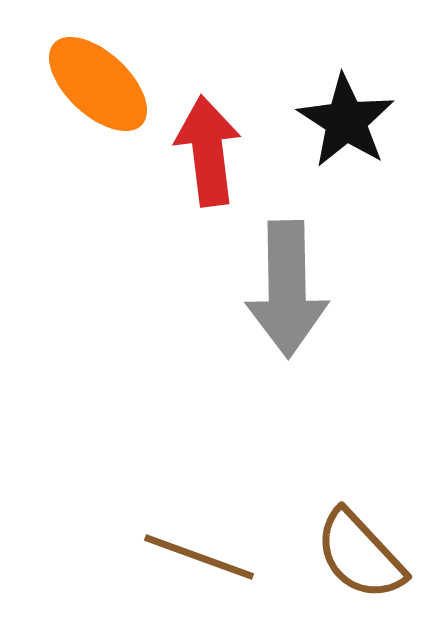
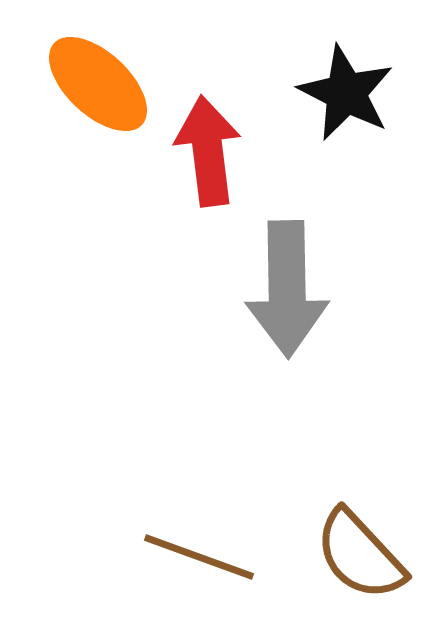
black star: moved 28 px up; rotated 6 degrees counterclockwise
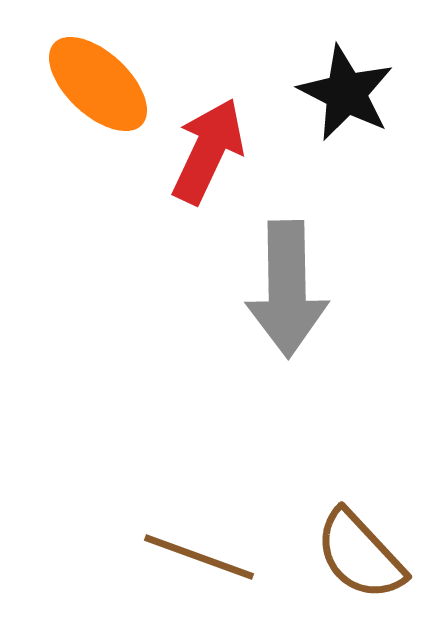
red arrow: rotated 32 degrees clockwise
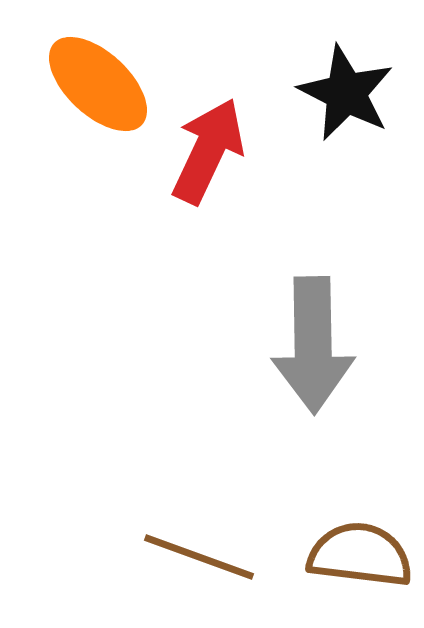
gray arrow: moved 26 px right, 56 px down
brown semicircle: rotated 140 degrees clockwise
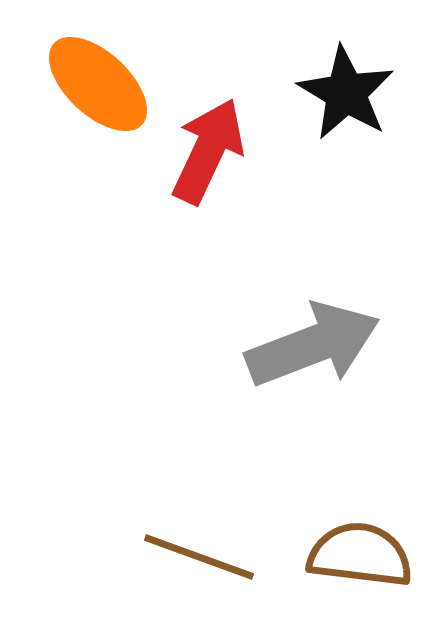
black star: rotated 4 degrees clockwise
gray arrow: rotated 110 degrees counterclockwise
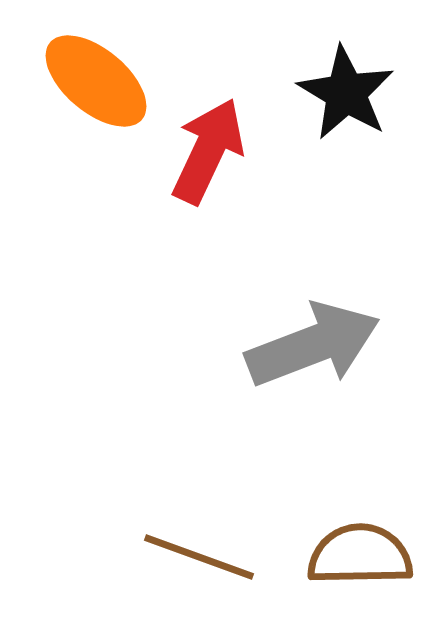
orange ellipse: moved 2 px left, 3 px up; rotated 3 degrees counterclockwise
brown semicircle: rotated 8 degrees counterclockwise
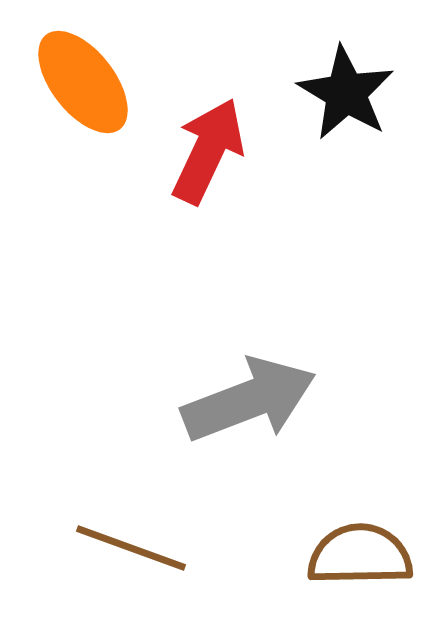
orange ellipse: moved 13 px left, 1 px down; rotated 12 degrees clockwise
gray arrow: moved 64 px left, 55 px down
brown line: moved 68 px left, 9 px up
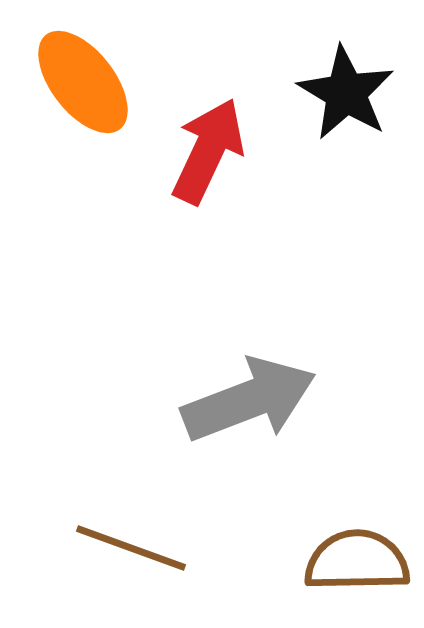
brown semicircle: moved 3 px left, 6 px down
